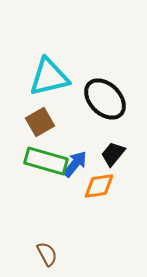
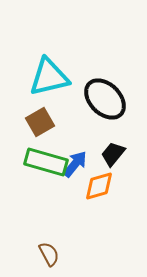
green rectangle: moved 1 px down
orange diamond: rotated 8 degrees counterclockwise
brown semicircle: moved 2 px right
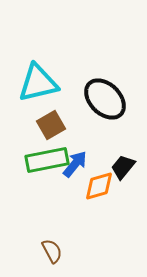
cyan triangle: moved 11 px left, 6 px down
brown square: moved 11 px right, 3 px down
black trapezoid: moved 10 px right, 13 px down
green rectangle: moved 1 px right, 2 px up; rotated 27 degrees counterclockwise
brown semicircle: moved 3 px right, 3 px up
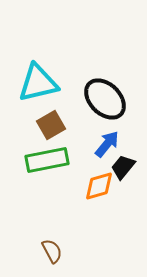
blue arrow: moved 32 px right, 20 px up
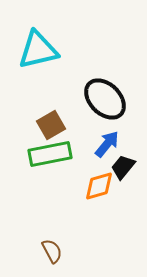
cyan triangle: moved 33 px up
green rectangle: moved 3 px right, 6 px up
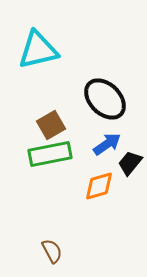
blue arrow: rotated 16 degrees clockwise
black trapezoid: moved 7 px right, 4 px up
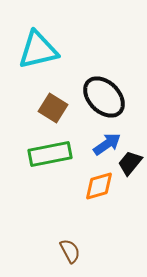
black ellipse: moved 1 px left, 2 px up
brown square: moved 2 px right, 17 px up; rotated 28 degrees counterclockwise
brown semicircle: moved 18 px right
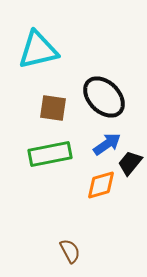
brown square: rotated 24 degrees counterclockwise
orange diamond: moved 2 px right, 1 px up
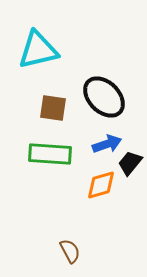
blue arrow: rotated 16 degrees clockwise
green rectangle: rotated 15 degrees clockwise
